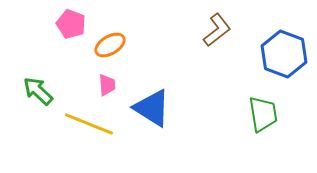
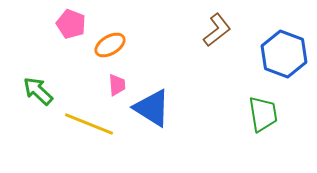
pink trapezoid: moved 10 px right
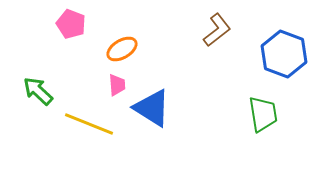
orange ellipse: moved 12 px right, 4 px down
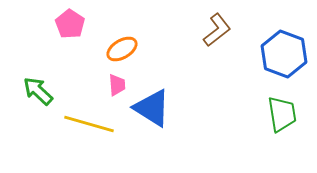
pink pentagon: moved 1 px left; rotated 12 degrees clockwise
green trapezoid: moved 19 px right
yellow line: rotated 6 degrees counterclockwise
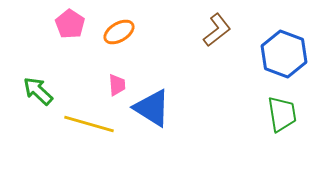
orange ellipse: moved 3 px left, 17 px up
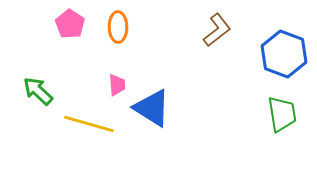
orange ellipse: moved 1 px left, 5 px up; rotated 60 degrees counterclockwise
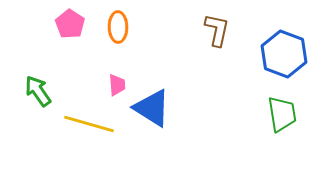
brown L-shape: rotated 40 degrees counterclockwise
green arrow: rotated 12 degrees clockwise
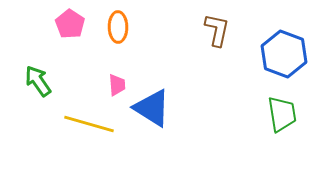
green arrow: moved 10 px up
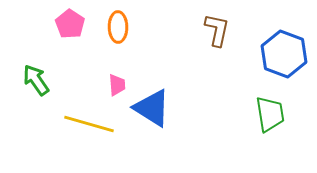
green arrow: moved 2 px left, 1 px up
green trapezoid: moved 12 px left
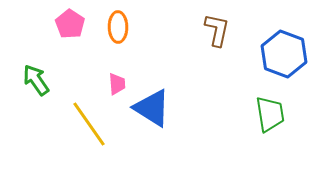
pink trapezoid: moved 1 px up
yellow line: rotated 39 degrees clockwise
